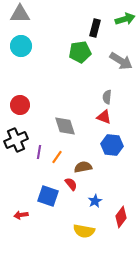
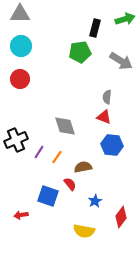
red circle: moved 26 px up
purple line: rotated 24 degrees clockwise
red semicircle: moved 1 px left
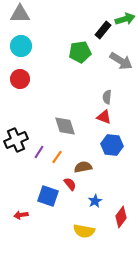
black rectangle: moved 8 px right, 2 px down; rotated 24 degrees clockwise
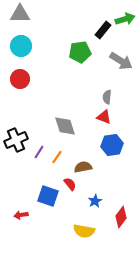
blue hexagon: rotated 15 degrees counterclockwise
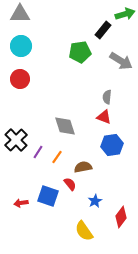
green arrow: moved 5 px up
black cross: rotated 20 degrees counterclockwise
purple line: moved 1 px left
red arrow: moved 12 px up
yellow semicircle: rotated 45 degrees clockwise
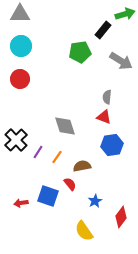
brown semicircle: moved 1 px left, 1 px up
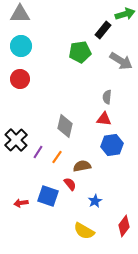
red triangle: moved 2 px down; rotated 14 degrees counterclockwise
gray diamond: rotated 30 degrees clockwise
red diamond: moved 3 px right, 9 px down
yellow semicircle: rotated 25 degrees counterclockwise
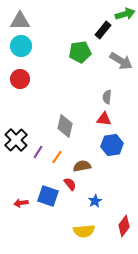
gray triangle: moved 7 px down
yellow semicircle: rotated 35 degrees counterclockwise
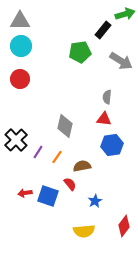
red arrow: moved 4 px right, 10 px up
